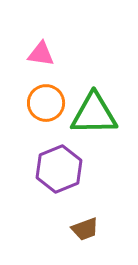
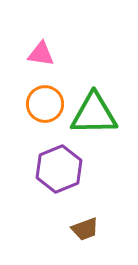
orange circle: moved 1 px left, 1 px down
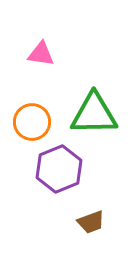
orange circle: moved 13 px left, 18 px down
brown trapezoid: moved 6 px right, 7 px up
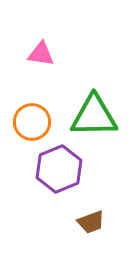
green triangle: moved 2 px down
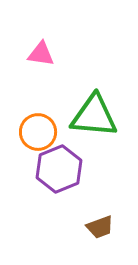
green triangle: rotated 6 degrees clockwise
orange circle: moved 6 px right, 10 px down
brown trapezoid: moved 9 px right, 5 px down
